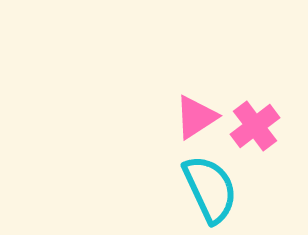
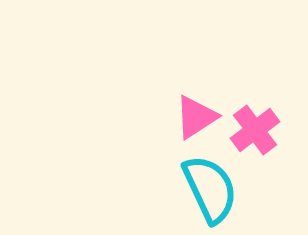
pink cross: moved 4 px down
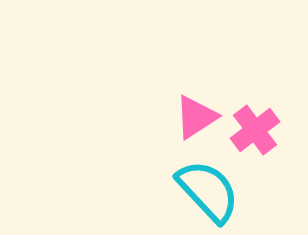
cyan semicircle: moved 2 px left, 2 px down; rotated 18 degrees counterclockwise
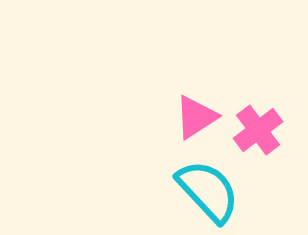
pink cross: moved 3 px right
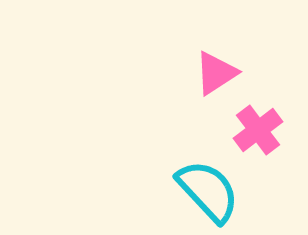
pink triangle: moved 20 px right, 44 px up
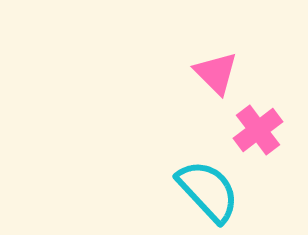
pink triangle: rotated 42 degrees counterclockwise
